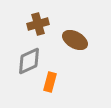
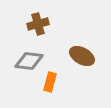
brown ellipse: moved 7 px right, 16 px down
gray diamond: rotated 32 degrees clockwise
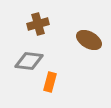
brown ellipse: moved 7 px right, 16 px up
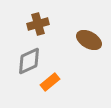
gray diamond: rotated 32 degrees counterclockwise
orange rectangle: rotated 36 degrees clockwise
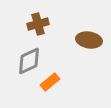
brown ellipse: rotated 20 degrees counterclockwise
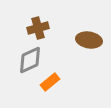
brown cross: moved 4 px down
gray diamond: moved 1 px right, 1 px up
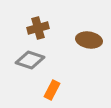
gray diamond: rotated 44 degrees clockwise
orange rectangle: moved 2 px right, 8 px down; rotated 24 degrees counterclockwise
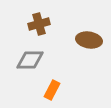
brown cross: moved 1 px right, 4 px up
gray diamond: rotated 20 degrees counterclockwise
